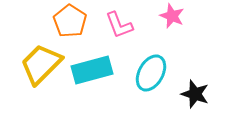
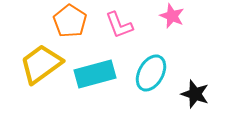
yellow trapezoid: rotated 9 degrees clockwise
cyan rectangle: moved 3 px right, 4 px down
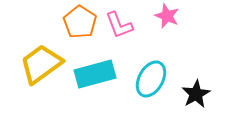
pink star: moved 5 px left
orange pentagon: moved 10 px right, 1 px down
cyan ellipse: moved 6 px down
black star: moved 1 px right; rotated 24 degrees clockwise
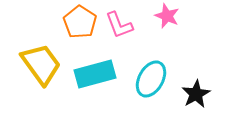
yellow trapezoid: rotated 90 degrees clockwise
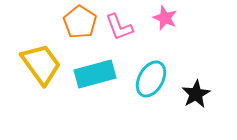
pink star: moved 2 px left, 2 px down
pink L-shape: moved 2 px down
